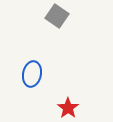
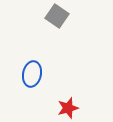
red star: rotated 20 degrees clockwise
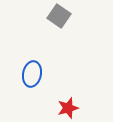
gray square: moved 2 px right
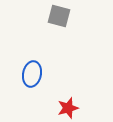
gray square: rotated 20 degrees counterclockwise
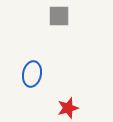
gray square: rotated 15 degrees counterclockwise
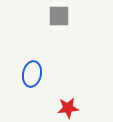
red star: rotated 10 degrees clockwise
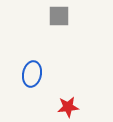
red star: moved 1 px up
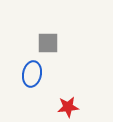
gray square: moved 11 px left, 27 px down
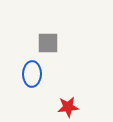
blue ellipse: rotated 10 degrees counterclockwise
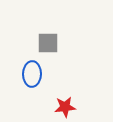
red star: moved 3 px left
